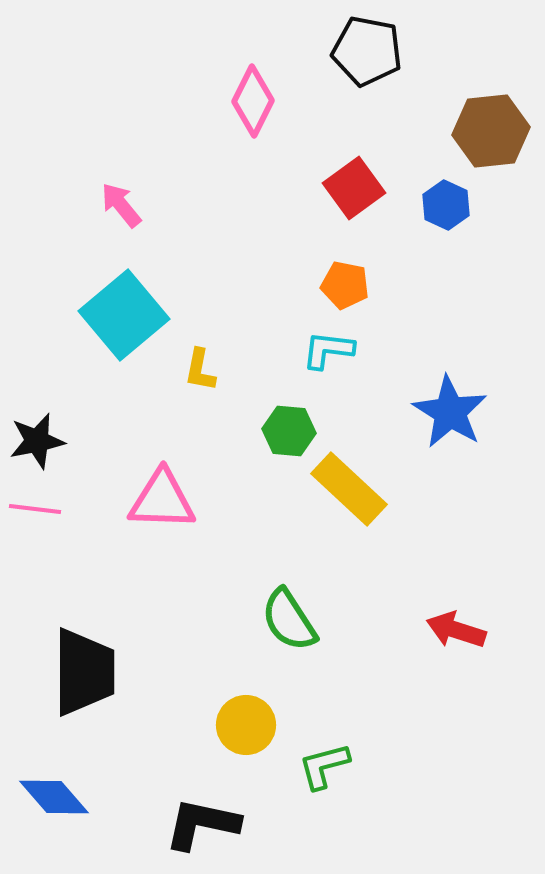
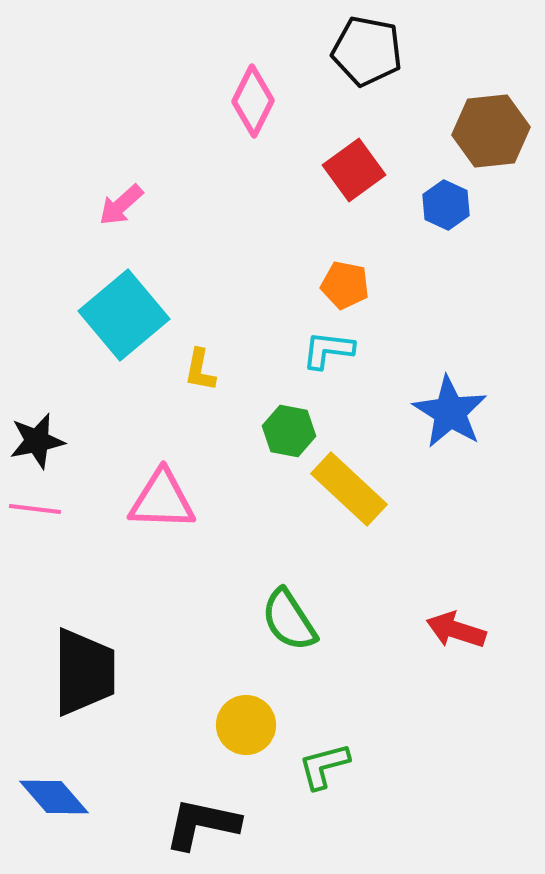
red square: moved 18 px up
pink arrow: rotated 93 degrees counterclockwise
green hexagon: rotated 6 degrees clockwise
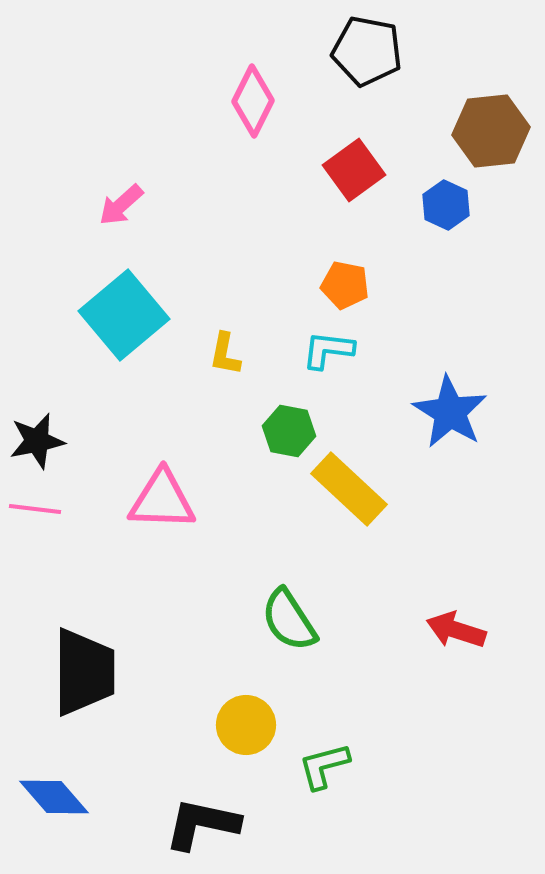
yellow L-shape: moved 25 px right, 16 px up
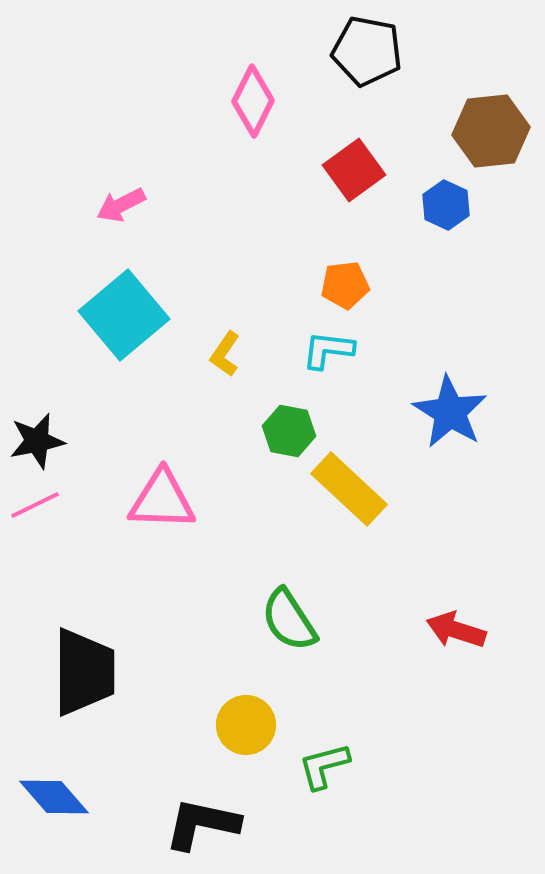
pink arrow: rotated 15 degrees clockwise
orange pentagon: rotated 18 degrees counterclockwise
yellow L-shape: rotated 24 degrees clockwise
pink line: moved 4 px up; rotated 33 degrees counterclockwise
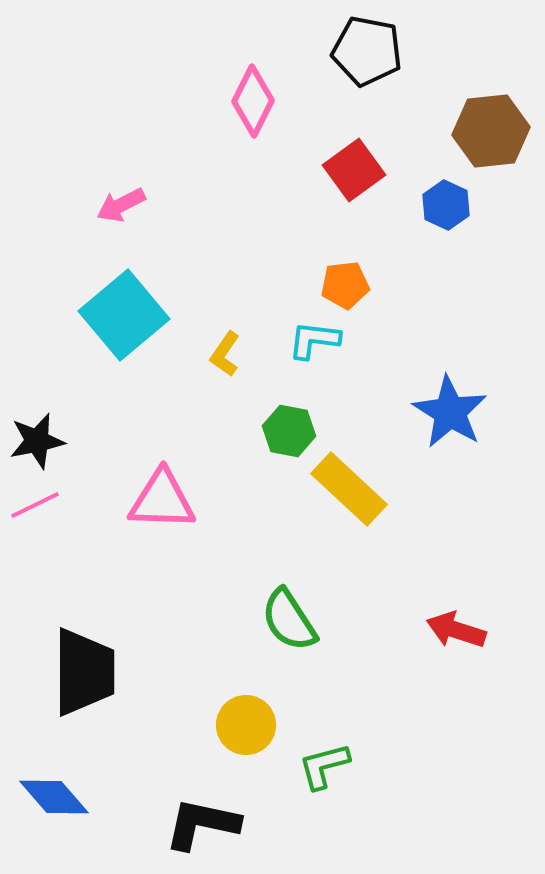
cyan L-shape: moved 14 px left, 10 px up
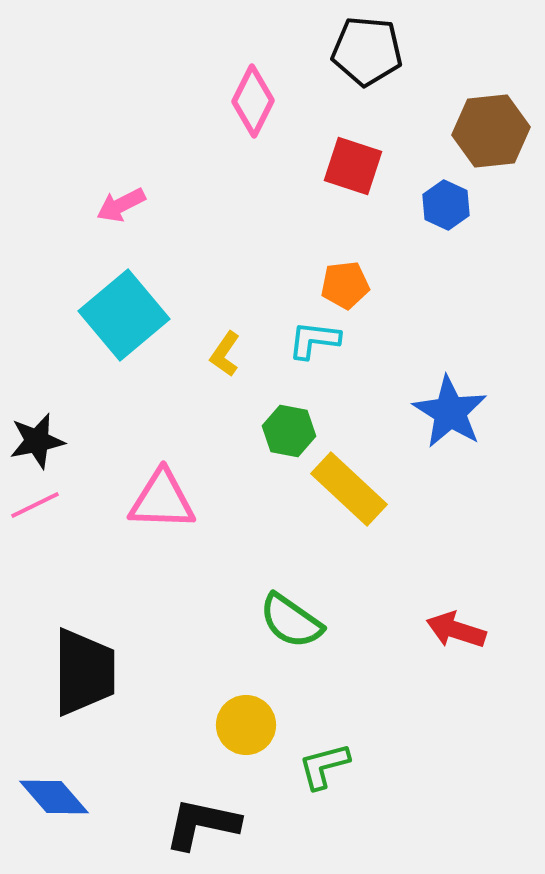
black pentagon: rotated 6 degrees counterclockwise
red square: moved 1 px left, 4 px up; rotated 36 degrees counterclockwise
green semicircle: moved 2 px right, 1 px down; rotated 22 degrees counterclockwise
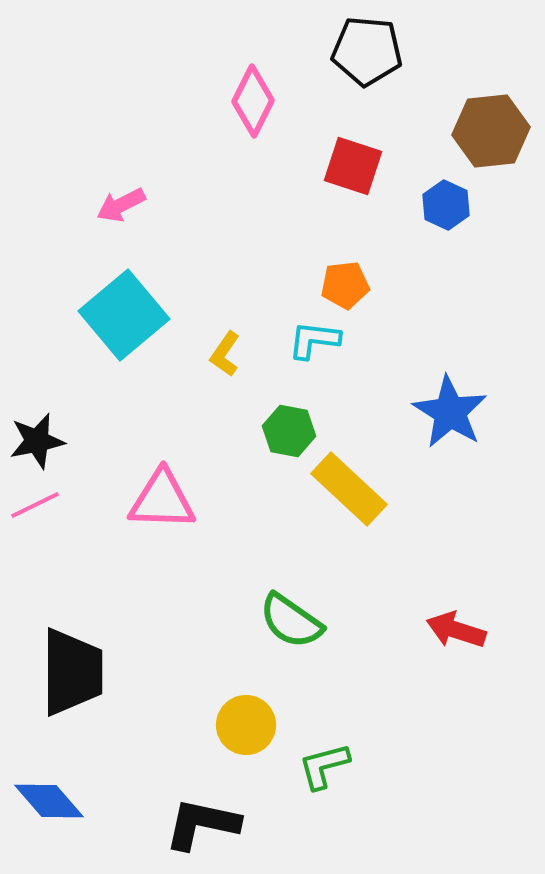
black trapezoid: moved 12 px left
blue diamond: moved 5 px left, 4 px down
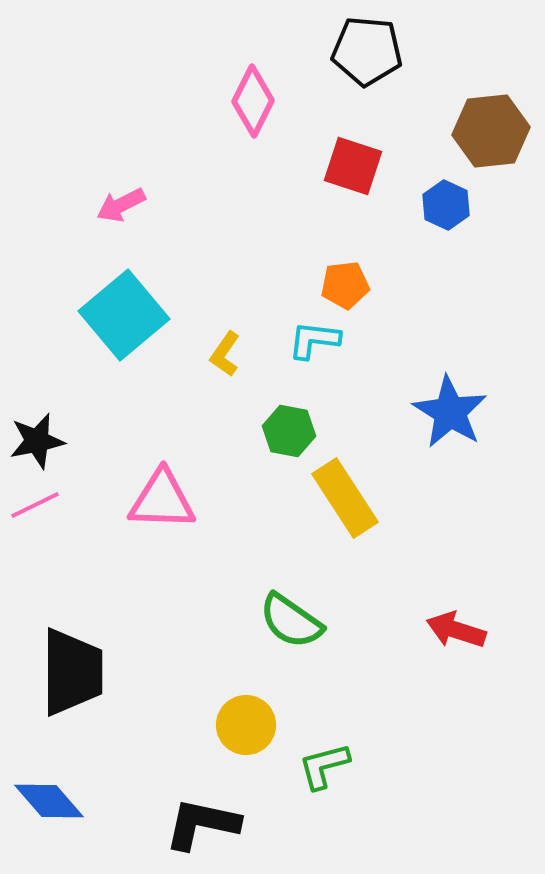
yellow rectangle: moved 4 px left, 9 px down; rotated 14 degrees clockwise
